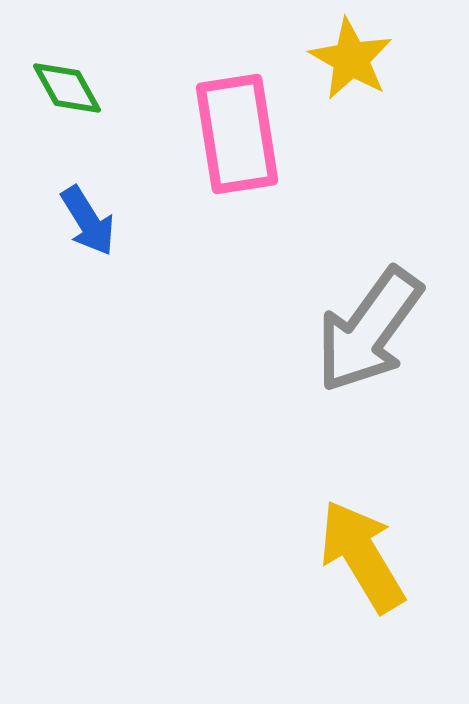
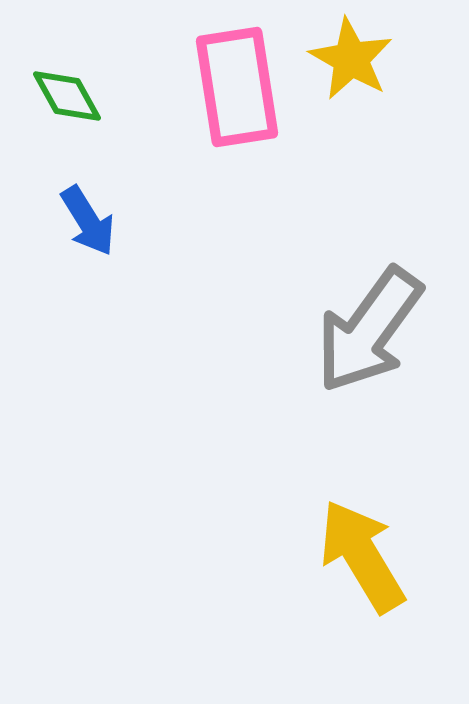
green diamond: moved 8 px down
pink rectangle: moved 47 px up
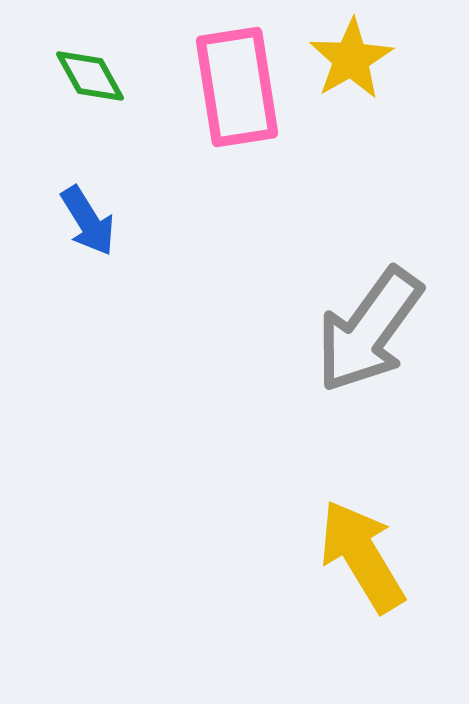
yellow star: rotated 12 degrees clockwise
green diamond: moved 23 px right, 20 px up
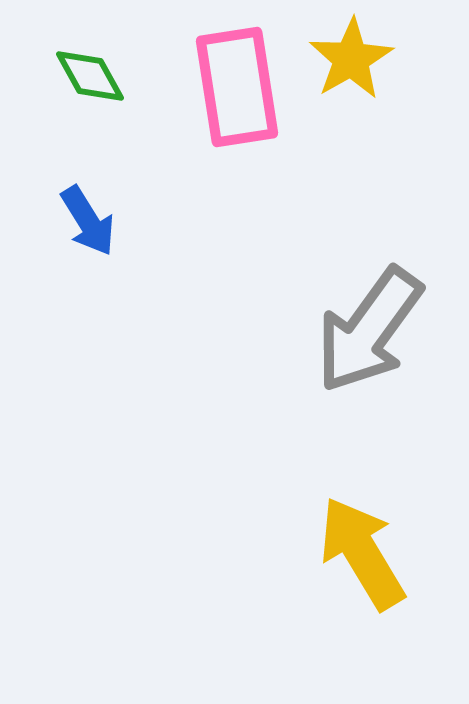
yellow arrow: moved 3 px up
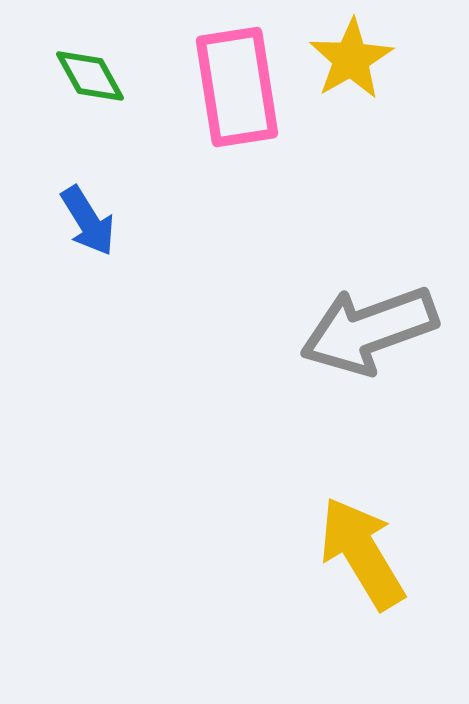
gray arrow: rotated 34 degrees clockwise
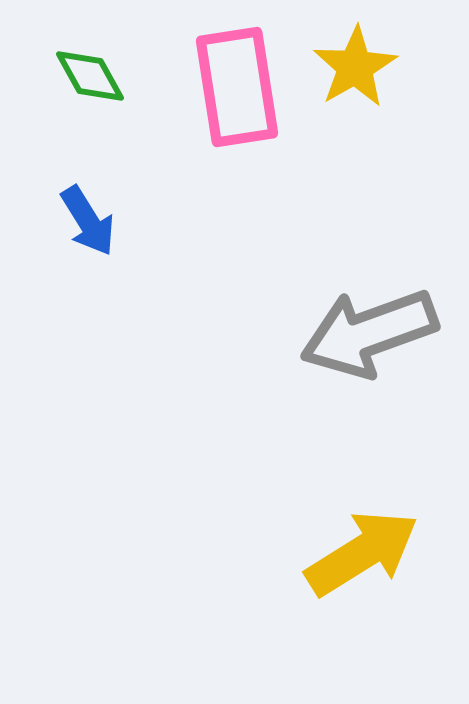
yellow star: moved 4 px right, 8 px down
gray arrow: moved 3 px down
yellow arrow: rotated 89 degrees clockwise
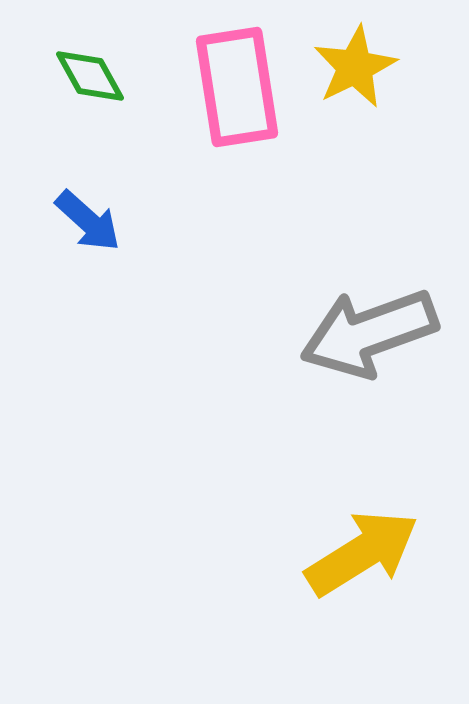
yellow star: rotated 4 degrees clockwise
blue arrow: rotated 16 degrees counterclockwise
